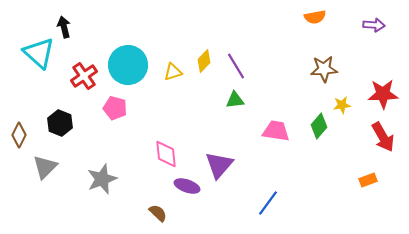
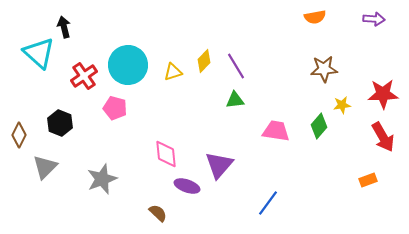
purple arrow: moved 6 px up
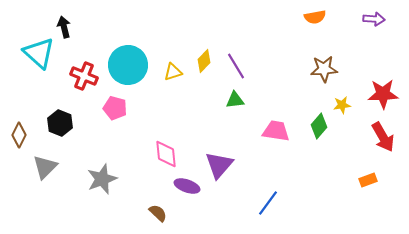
red cross: rotated 32 degrees counterclockwise
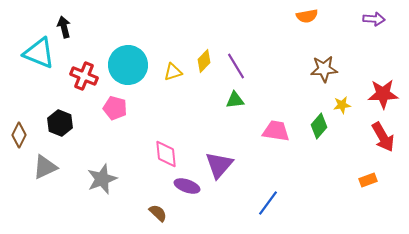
orange semicircle: moved 8 px left, 1 px up
cyan triangle: rotated 20 degrees counterclockwise
gray triangle: rotated 20 degrees clockwise
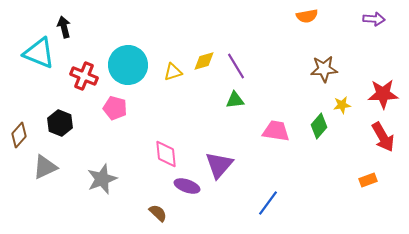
yellow diamond: rotated 30 degrees clockwise
brown diamond: rotated 15 degrees clockwise
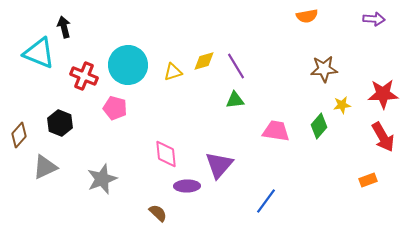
purple ellipse: rotated 20 degrees counterclockwise
blue line: moved 2 px left, 2 px up
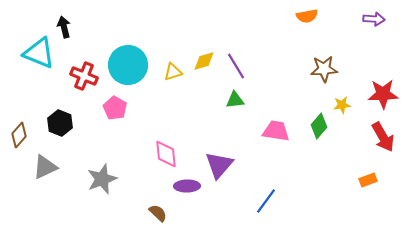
pink pentagon: rotated 15 degrees clockwise
